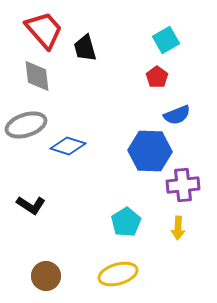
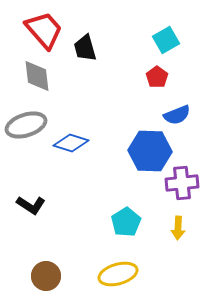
blue diamond: moved 3 px right, 3 px up
purple cross: moved 1 px left, 2 px up
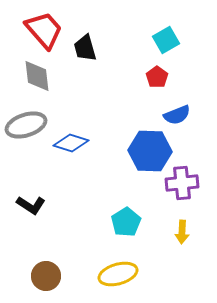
yellow arrow: moved 4 px right, 4 px down
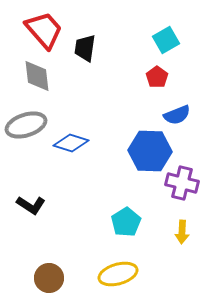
black trapezoid: rotated 24 degrees clockwise
purple cross: rotated 20 degrees clockwise
brown circle: moved 3 px right, 2 px down
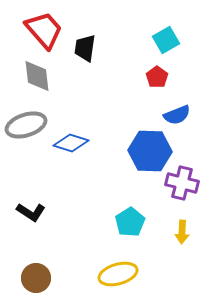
black L-shape: moved 7 px down
cyan pentagon: moved 4 px right
brown circle: moved 13 px left
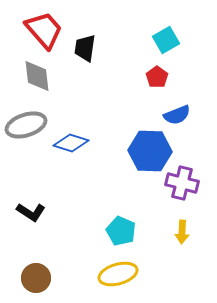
cyan pentagon: moved 9 px left, 9 px down; rotated 16 degrees counterclockwise
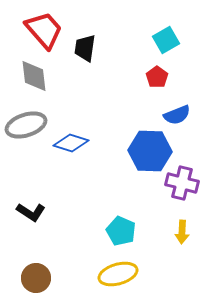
gray diamond: moved 3 px left
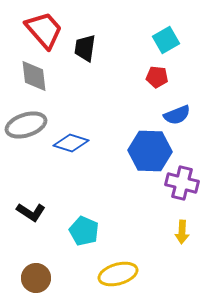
red pentagon: rotated 30 degrees counterclockwise
cyan pentagon: moved 37 px left
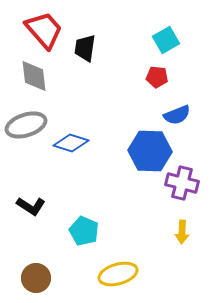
black L-shape: moved 6 px up
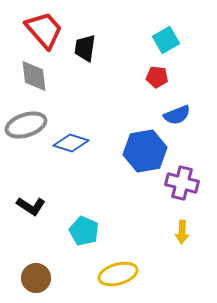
blue hexagon: moved 5 px left; rotated 12 degrees counterclockwise
